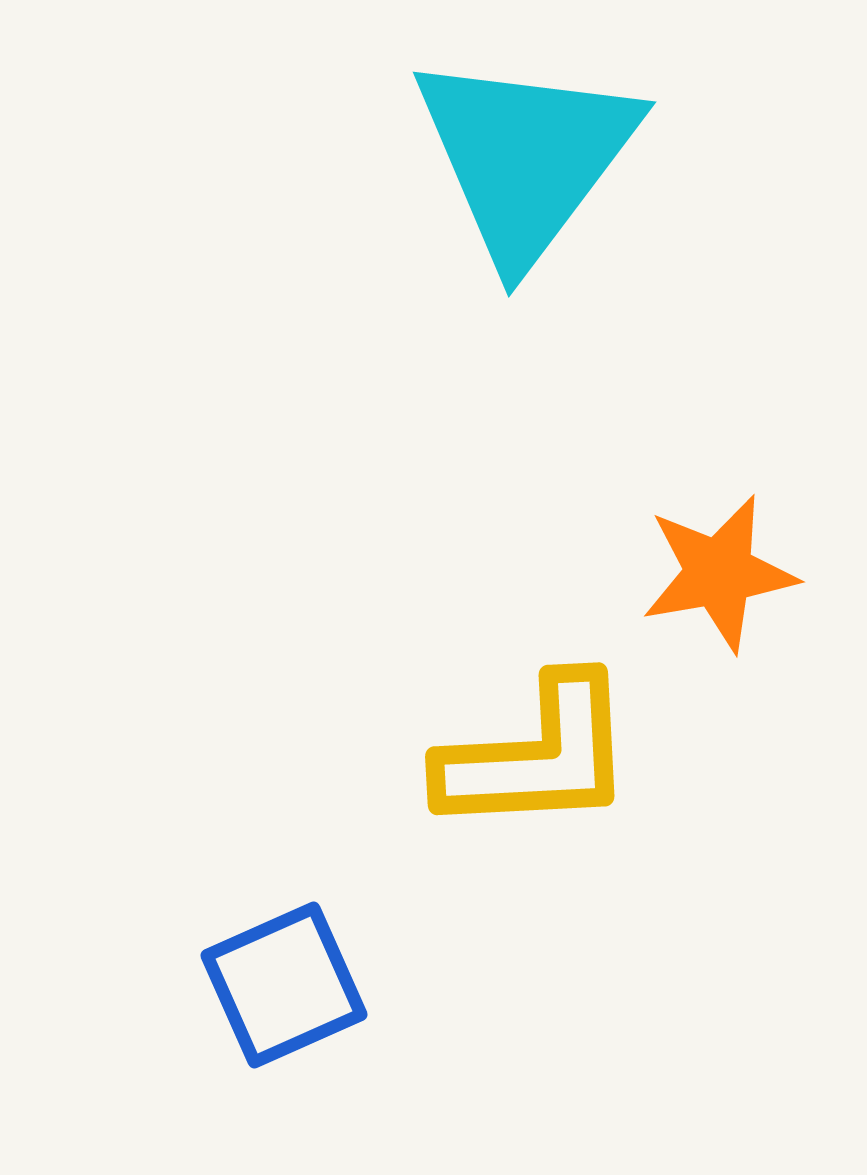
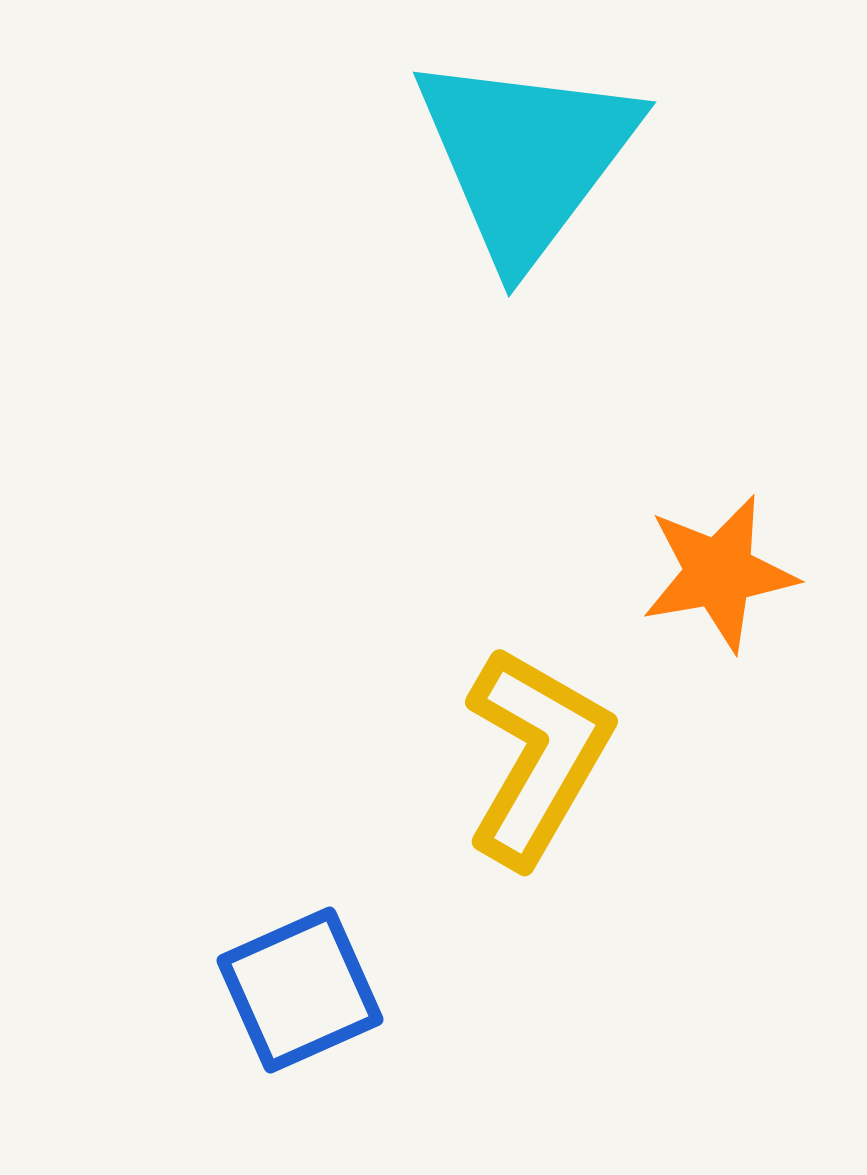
yellow L-shape: rotated 57 degrees counterclockwise
blue square: moved 16 px right, 5 px down
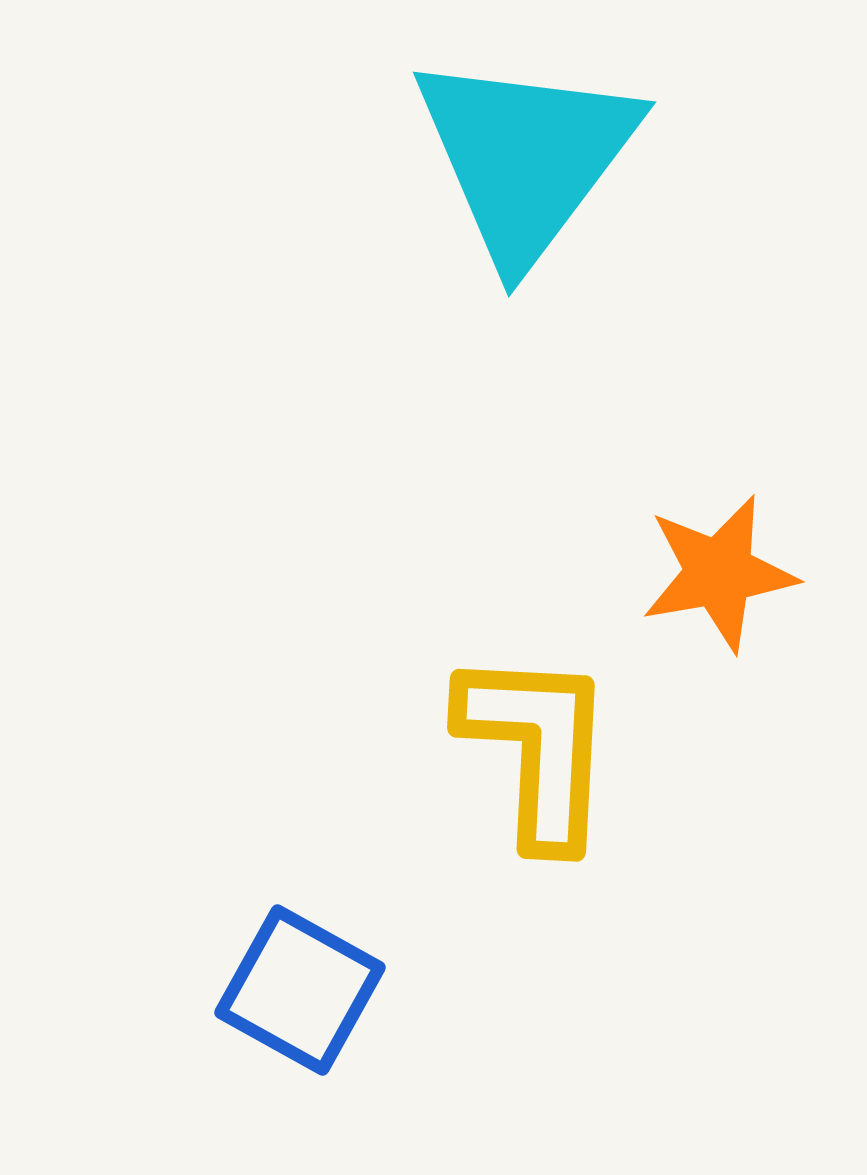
yellow L-shape: moved 8 px up; rotated 27 degrees counterclockwise
blue square: rotated 37 degrees counterclockwise
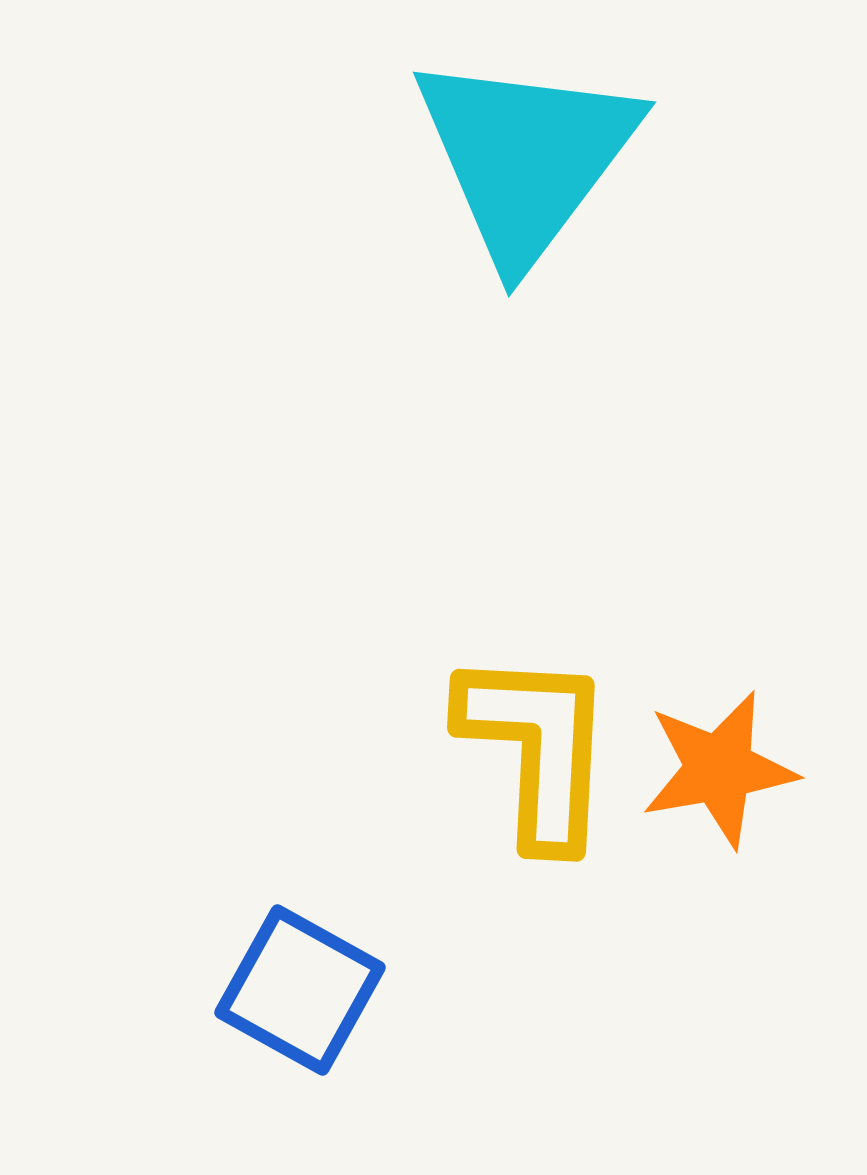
orange star: moved 196 px down
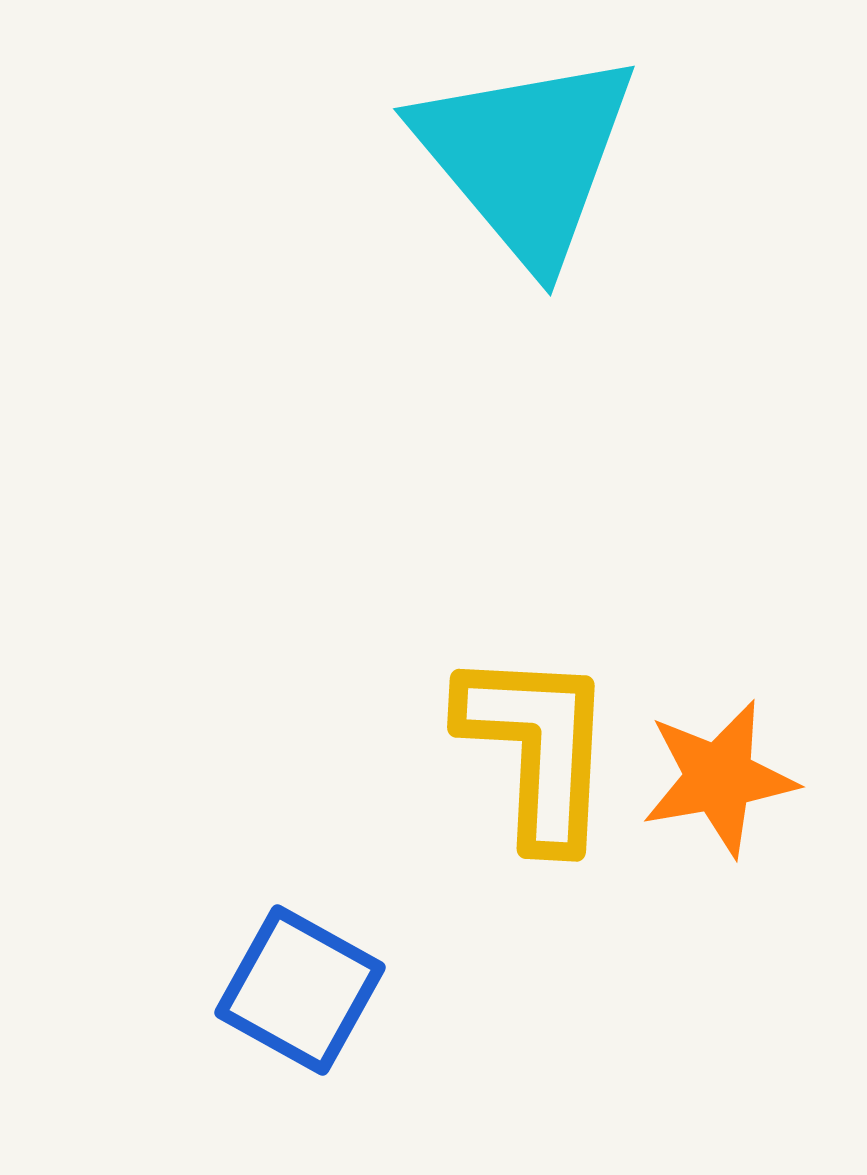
cyan triangle: rotated 17 degrees counterclockwise
orange star: moved 9 px down
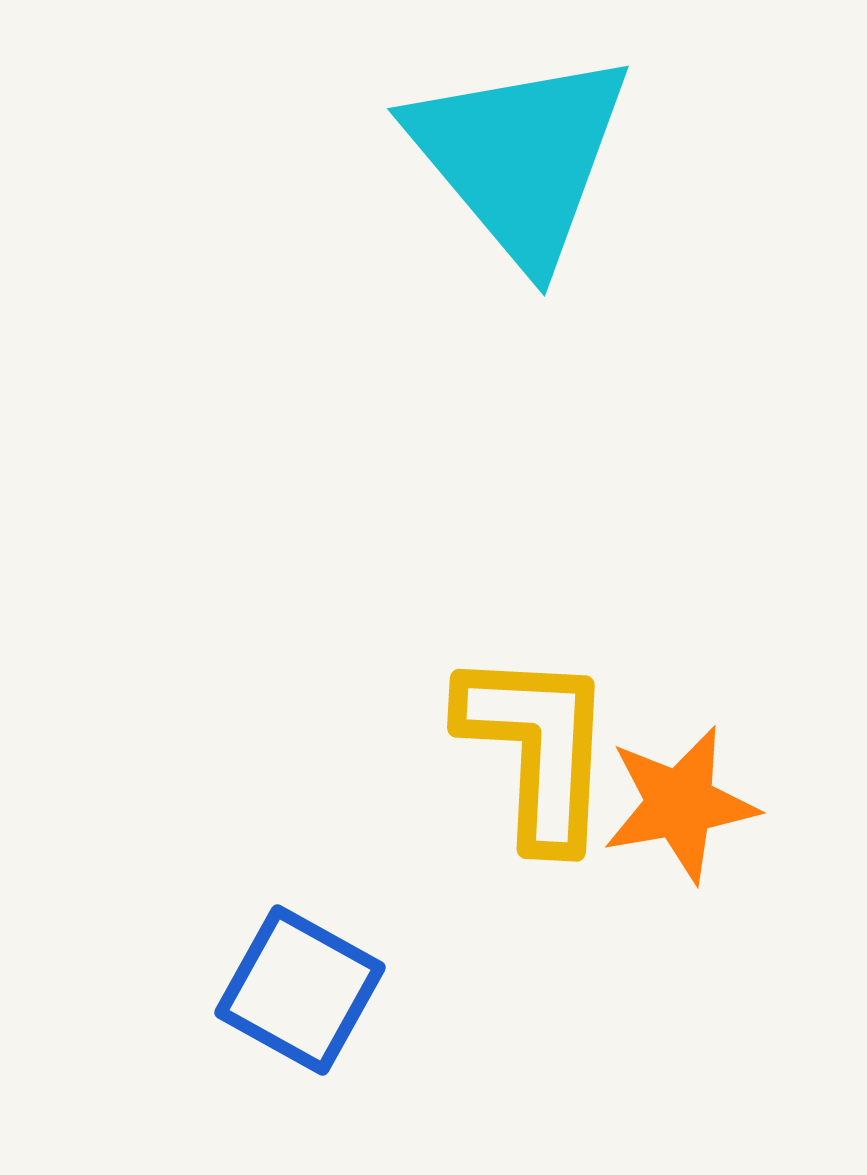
cyan triangle: moved 6 px left
orange star: moved 39 px left, 26 px down
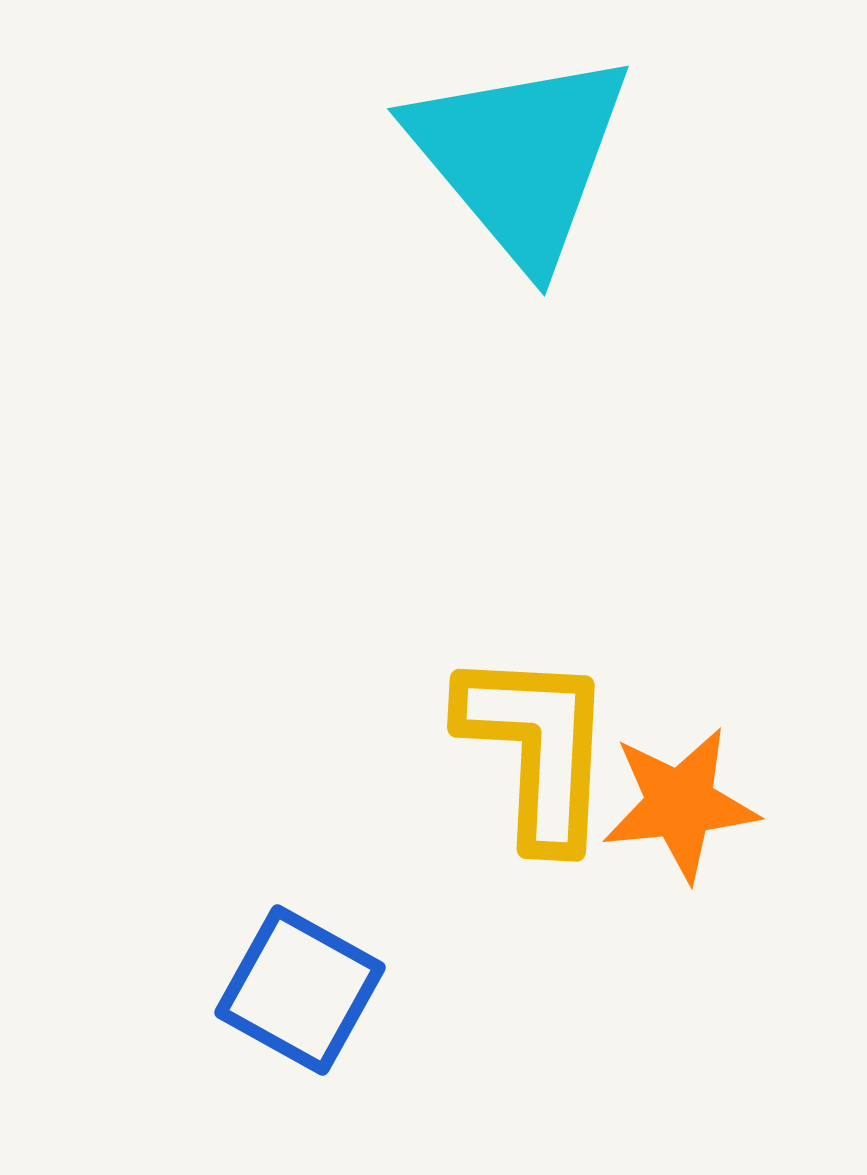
orange star: rotated 4 degrees clockwise
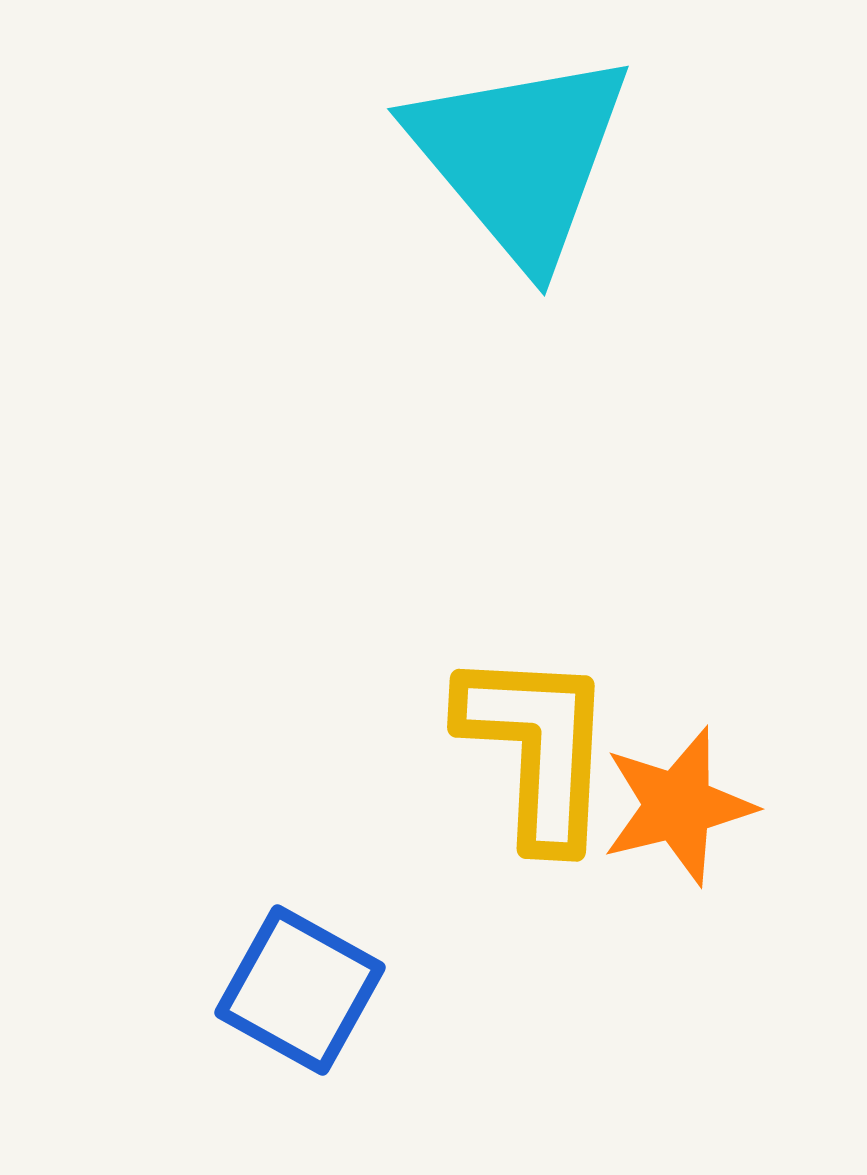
orange star: moved 2 px left, 2 px down; rotated 8 degrees counterclockwise
